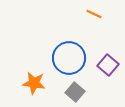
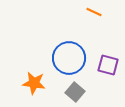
orange line: moved 2 px up
purple square: rotated 25 degrees counterclockwise
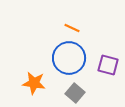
orange line: moved 22 px left, 16 px down
gray square: moved 1 px down
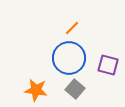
orange line: rotated 70 degrees counterclockwise
orange star: moved 2 px right, 7 px down
gray square: moved 4 px up
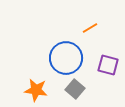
orange line: moved 18 px right; rotated 14 degrees clockwise
blue circle: moved 3 px left
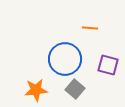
orange line: rotated 35 degrees clockwise
blue circle: moved 1 px left, 1 px down
orange star: rotated 15 degrees counterclockwise
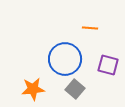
orange star: moved 3 px left, 1 px up
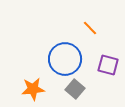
orange line: rotated 42 degrees clockwise
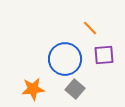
purple square: moved 4 px left, 10 px up; rotated 20 degrees counterclockwise
